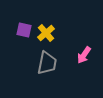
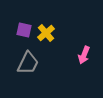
pink arrow: rotated 12 degrees counterclockwise
gray trapezoid: moved 19 px left; rotated 15 degrees clockwise
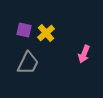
pink arrow: moved 1 px up
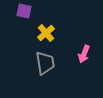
purple square: moved 19 px up
gray trapezoid: moved 17 px right; rotated 35 degrees counterclockwise
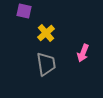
pink arrow: moved 1 px left, 1 px up
gray trapezoid: moved 1 px right, 1 px down
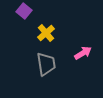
purple square: rotated 28 degrees clockwise
pink arrow: rotated 144 degrees counterclockwise
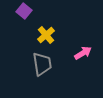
yellow cross: moved 2 px down
gray trapezoid: moved 4 px left
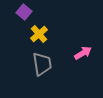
purple square: moved 1 px down
yellow cross: moved 7 px left, 1 px up
